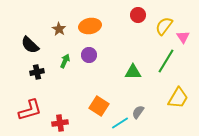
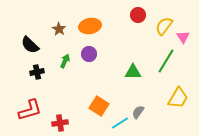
purple circle: moved 1 px up
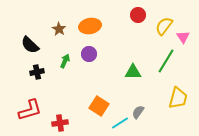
yellow trapezoid: rotated 15 degrees counterclockwise
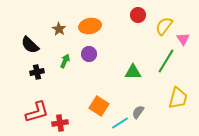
pink triangle: moved 2 px down
red L-shape: moved 7 px right, 2 px down
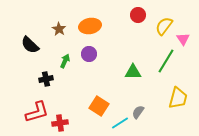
black cross: moved 9 px right, 7 px down
